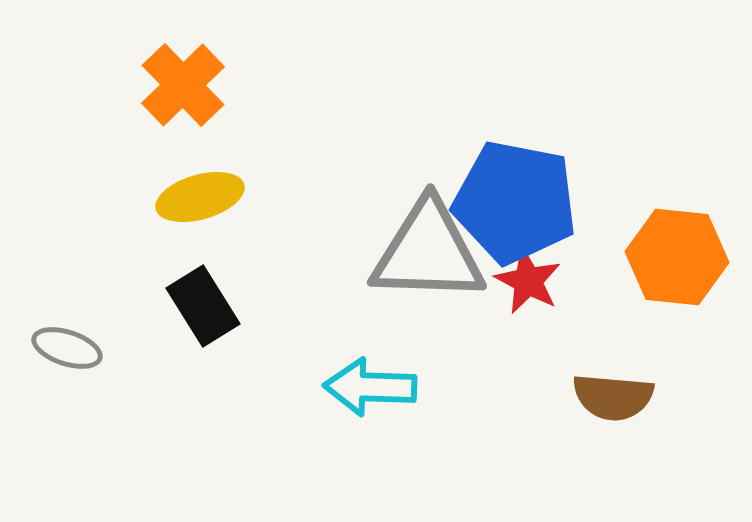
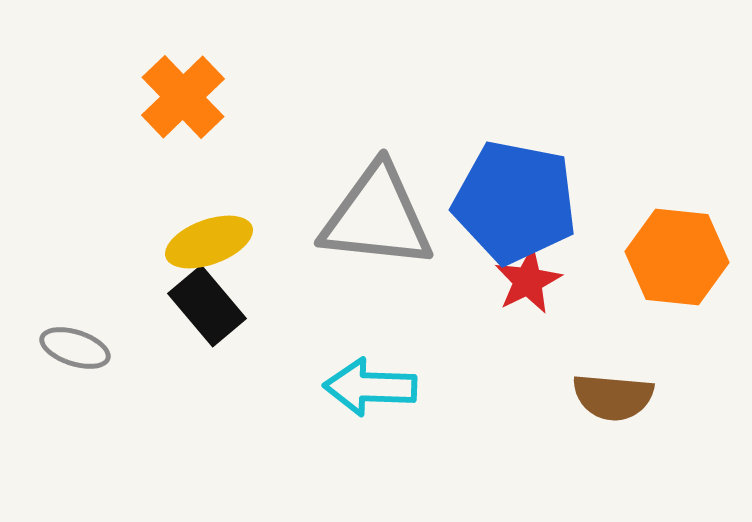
orange cross: moved 12 px down
yellow ellipse: moved 9 px right, 45 px down; rotated 4 degrees counterclockwise
gray triangle: moved 51 px left, 35 px up; rotated 4 degrees clockwise
red star: rotated 18 degrees clockwise
black rectangle: moved 4 px right; rotated 8 degrees counterclockwise
gray ellipse: moved 8 px right
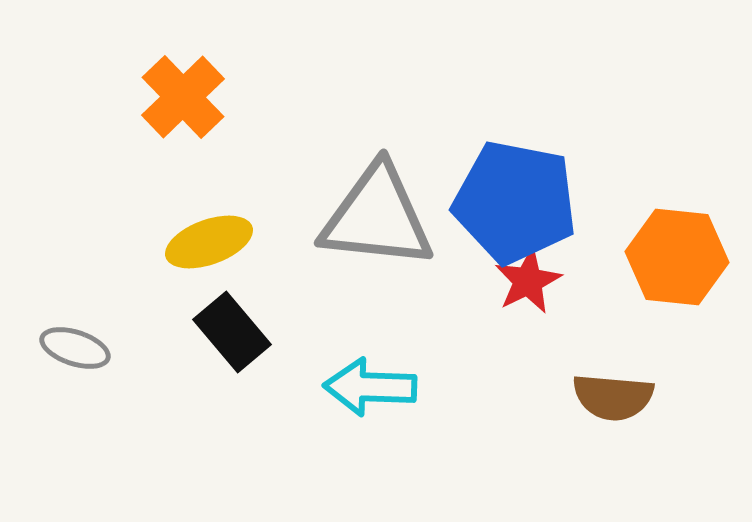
black rectangle: moved 25 px right, 26 px down
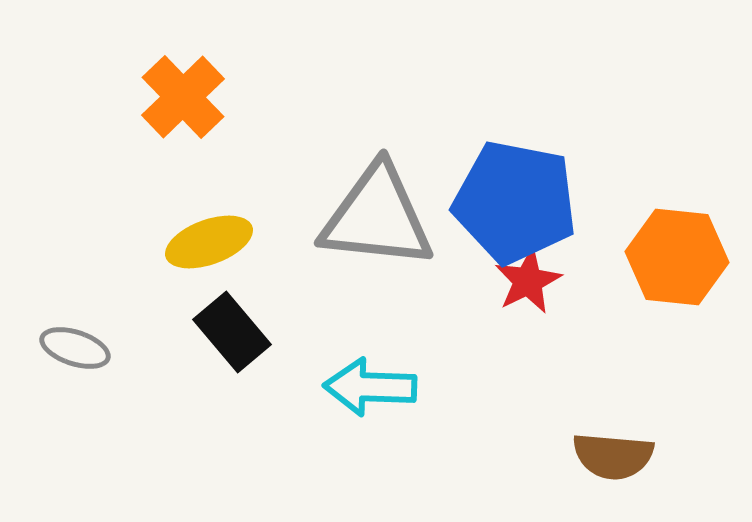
brown semicircle: moved 59 px down
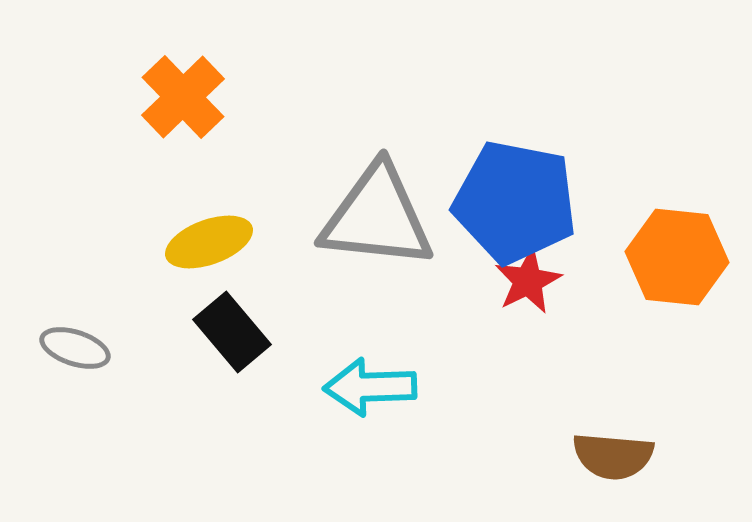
cyan arrow: rotated 4 degrees counterclockwise
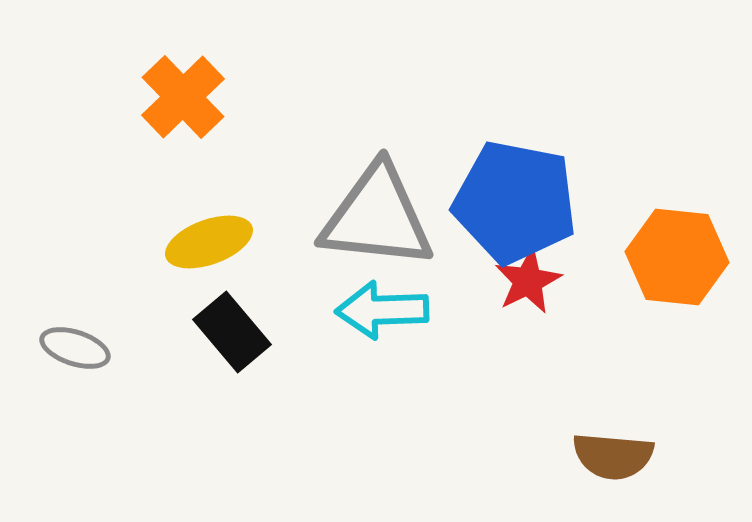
cyan arrow: moved 12 px right, 77 px up
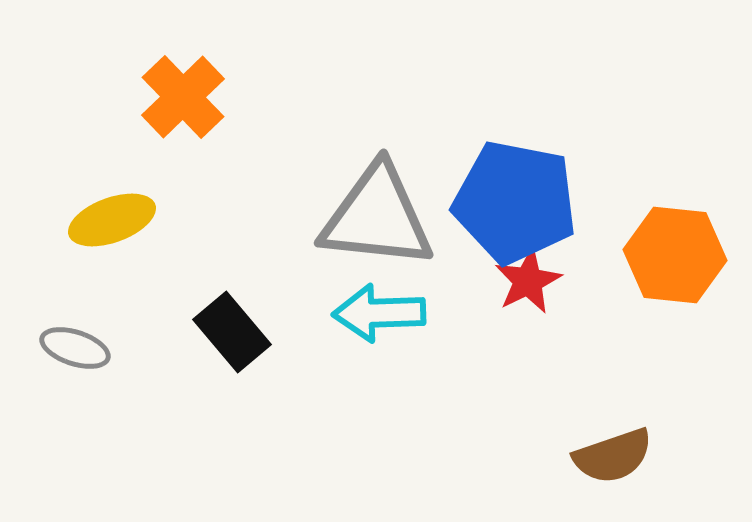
yellow ellipse: moved 97 px left, 22 px up
orange hexagon: moved 2 px left, 2 px up
cyan arrow: moved 3 px left, 3 px down
brown semicircle: rotated 24 degrees counterclockwise
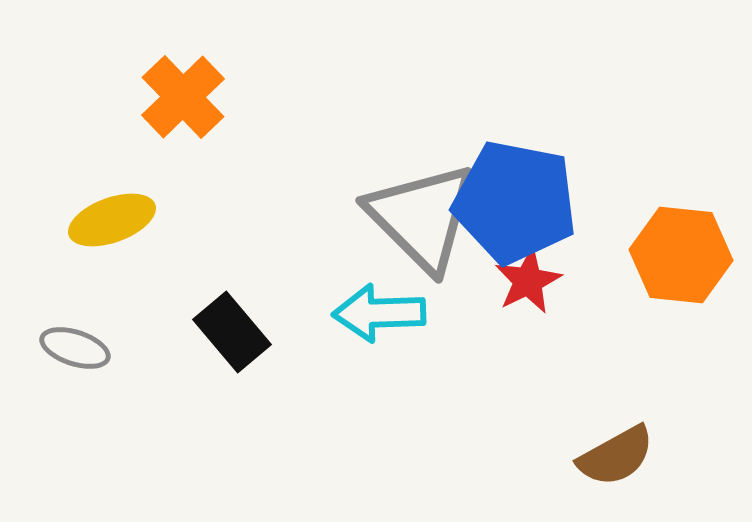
gray triangle: moved 45 px right; rotated 39 degrees clockwise
orange hexagon: moved 6 px right
brown semicircle: moved 3 px right; rotated 10 degrees counterclockwise
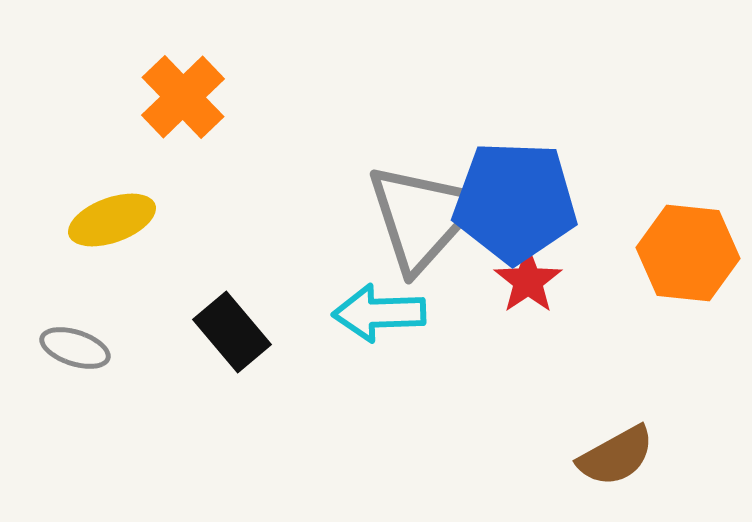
blue pentagon: rotated 9 degrees counterclockwise
gray triangle: rotated 27 degrees clockwise
orange hexagon: moved 7 px right, 2 px up
red star: rotated 8 degrees counterclockwise
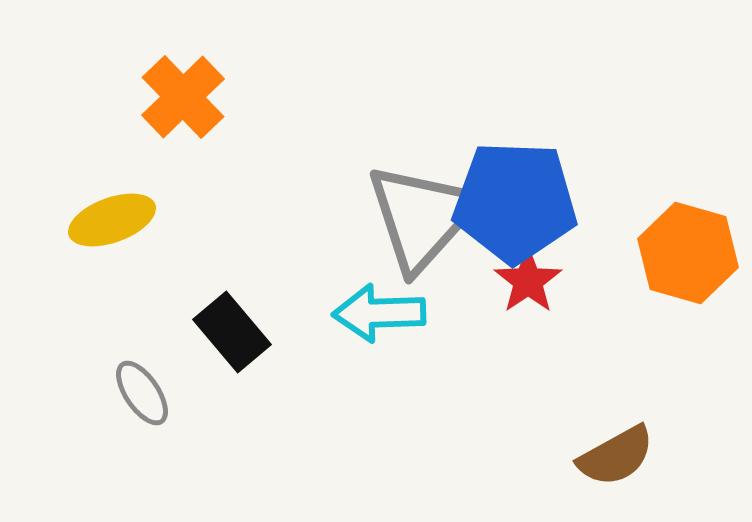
orange hexagon: rotated 10 degrees clockwise
gray ellipse: moved 67 px right, 45 px down; rotated 38 degrees clockwise
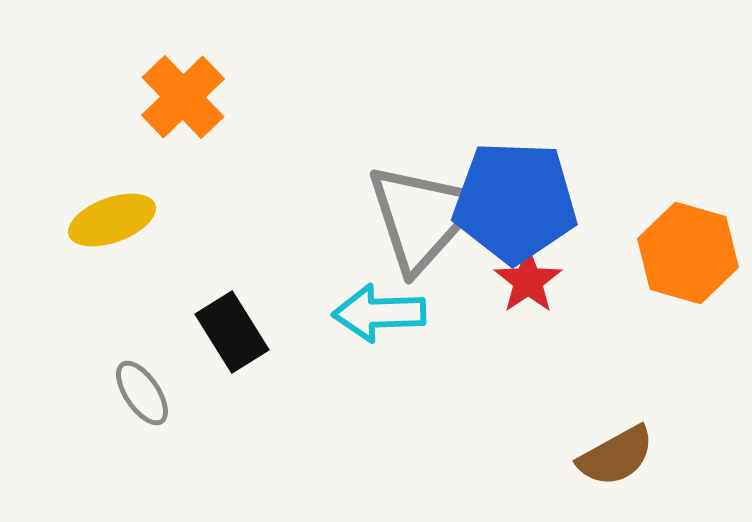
black rectangle: rotated 8 degrees clockwise
